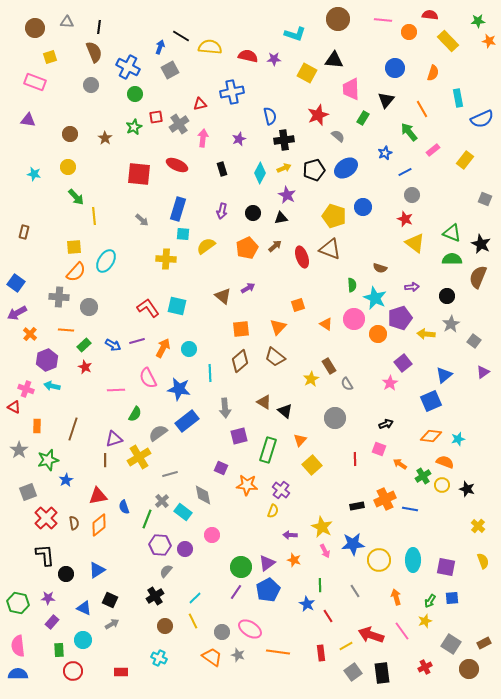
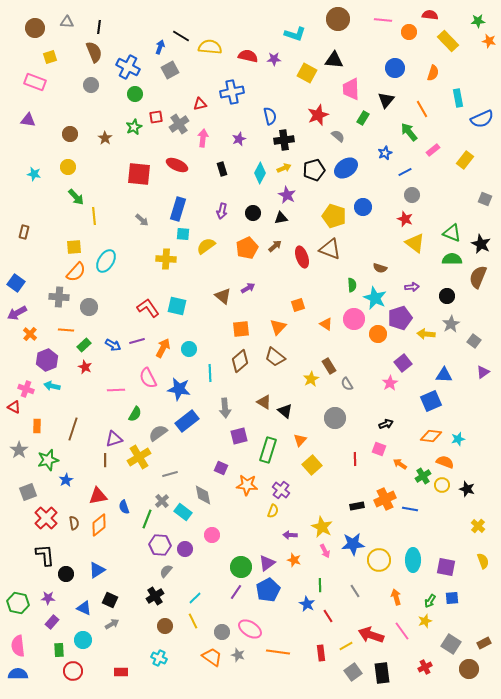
blue triangle at (444, 375): rotated 42 degrees clockwise
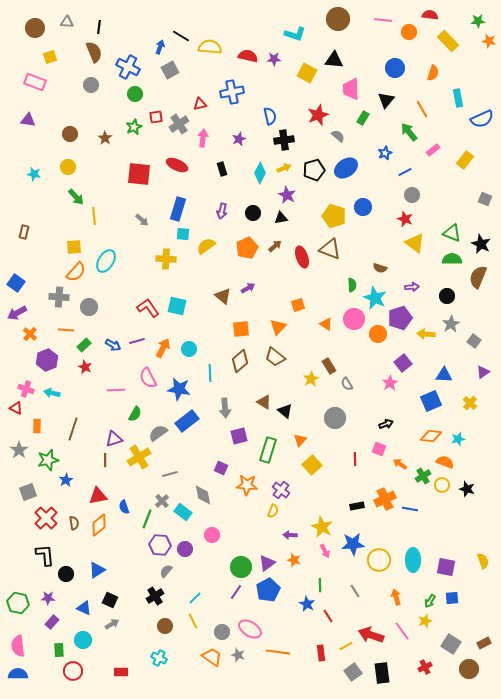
cyan arrow at (52, 386): moved 7 px down
red triangle at (14, 407): moved 2 px right, 1 px down
yellow cross at (478, 526): moved 8 px left, 123 px up
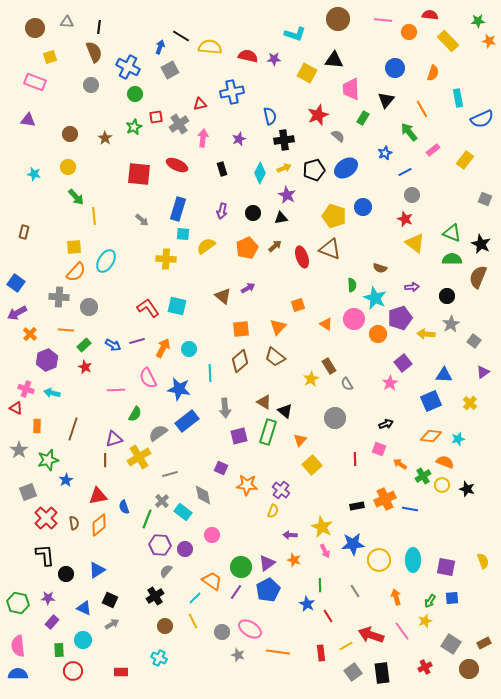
green rectangle at (268, 450): moved 18 px up
orange trapezoid at (212, 657): moved 76 px up
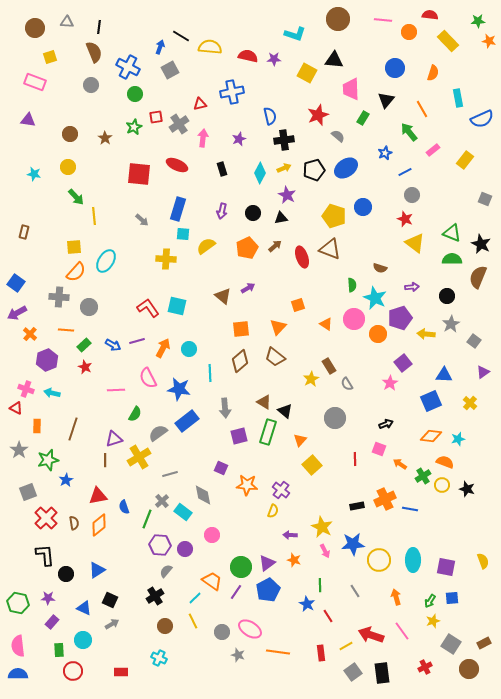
yellow star at (425, 621): moved 8 px right
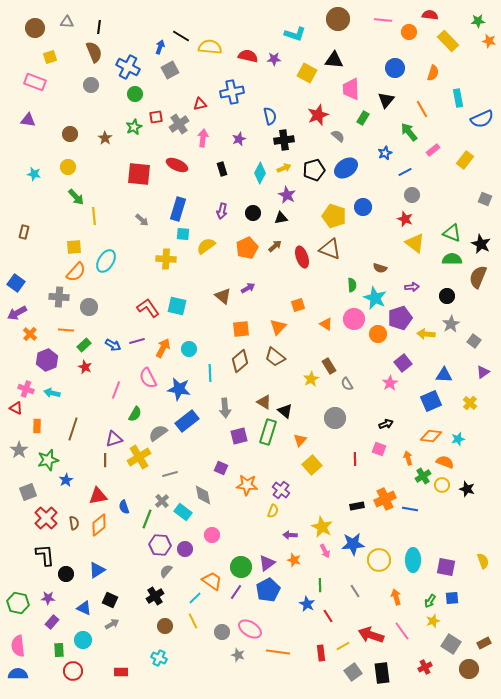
pink line at (116, 390): rotated 66 degrees counterclockwise
orange arrow at (400, 464): moved 8 px right, 6 px up; rotated 40 degrees clockwise
yellow line at (346, 646): moved 3 px left
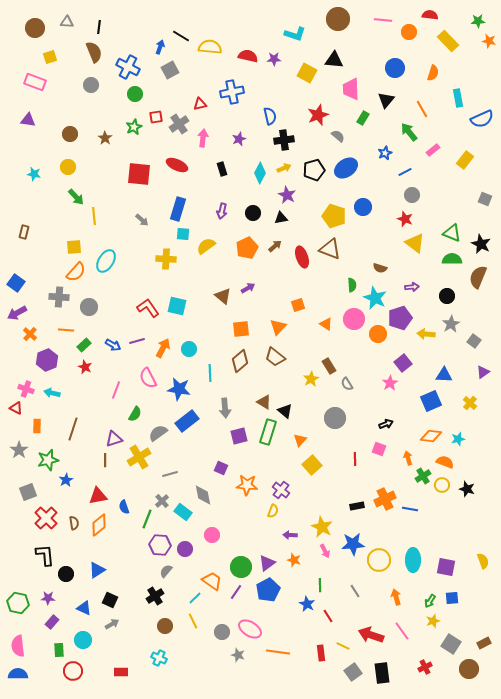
yellow line at (343, 646): rotated 56 degrees clockwise
